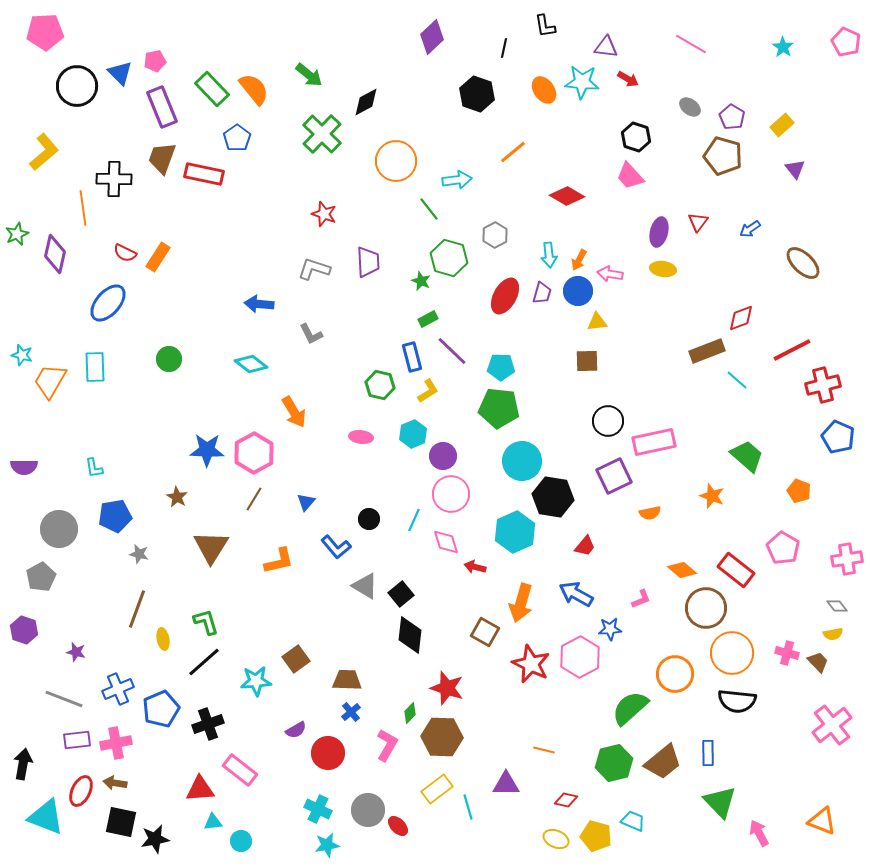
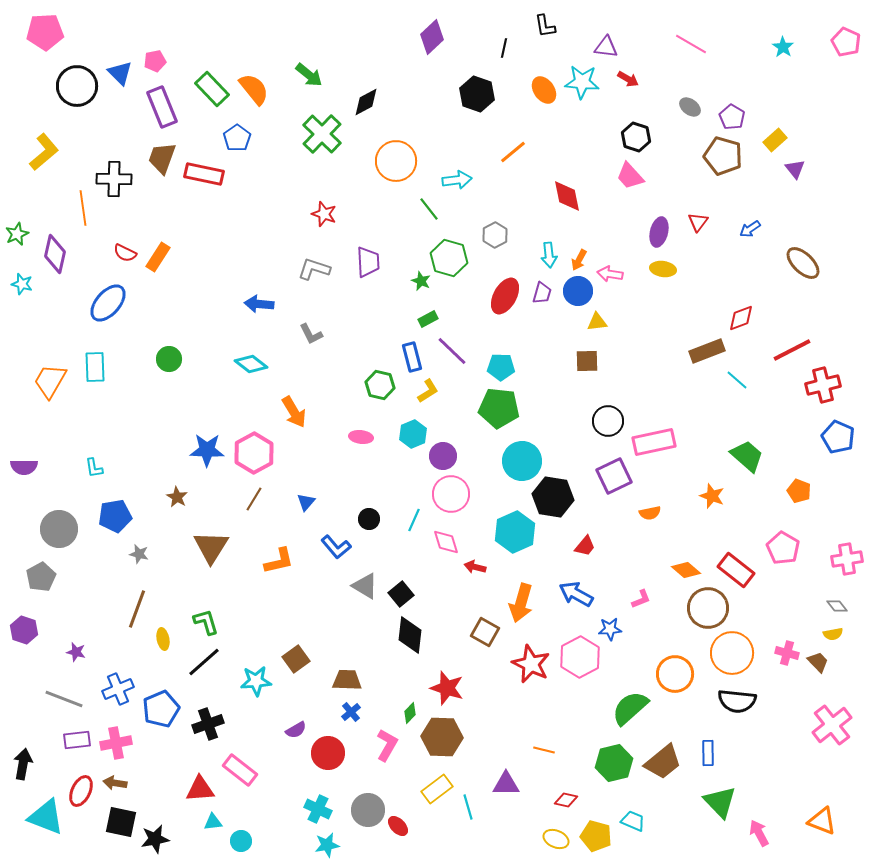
yellow rectangle at (782, 125): moved 7 px left, 15 px down
red diamond at (567, 196): rotated 48 degrees clockwise
cyan star at (22, 355): moved 71 px up
orange diamond at (682, 570): moved 4 px right
brown circle at (706, 608): moved 2 px right
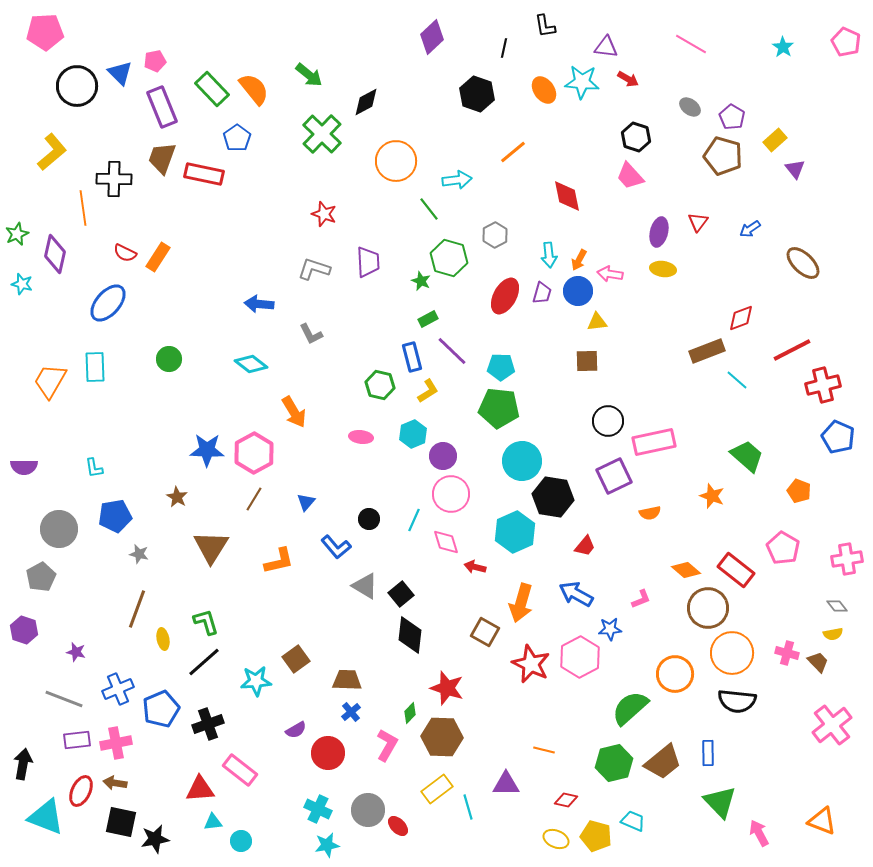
yellow L-shape at (44, 152): moved 8 px right
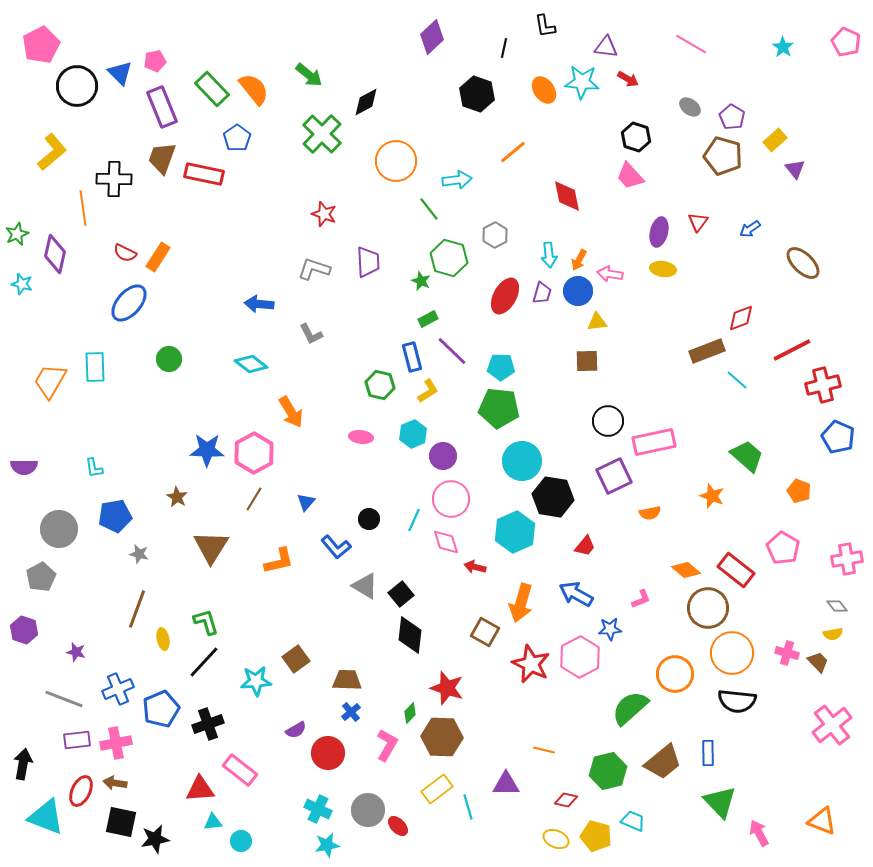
pink pentagon at (45, 32): moved 4 px left, 13 px down; rotated 24 degrees counterclockwise
blue ellipse at (108, 303): moved 21 px right
orange arrow at (294, 412): moved 3 px left
pink circle at (451, 494): moved 5 px down
black line at (204, 662): rotated 6 degrees counterclockwise
green hexagon at (614, 763): moved 6 px left, 8 px down
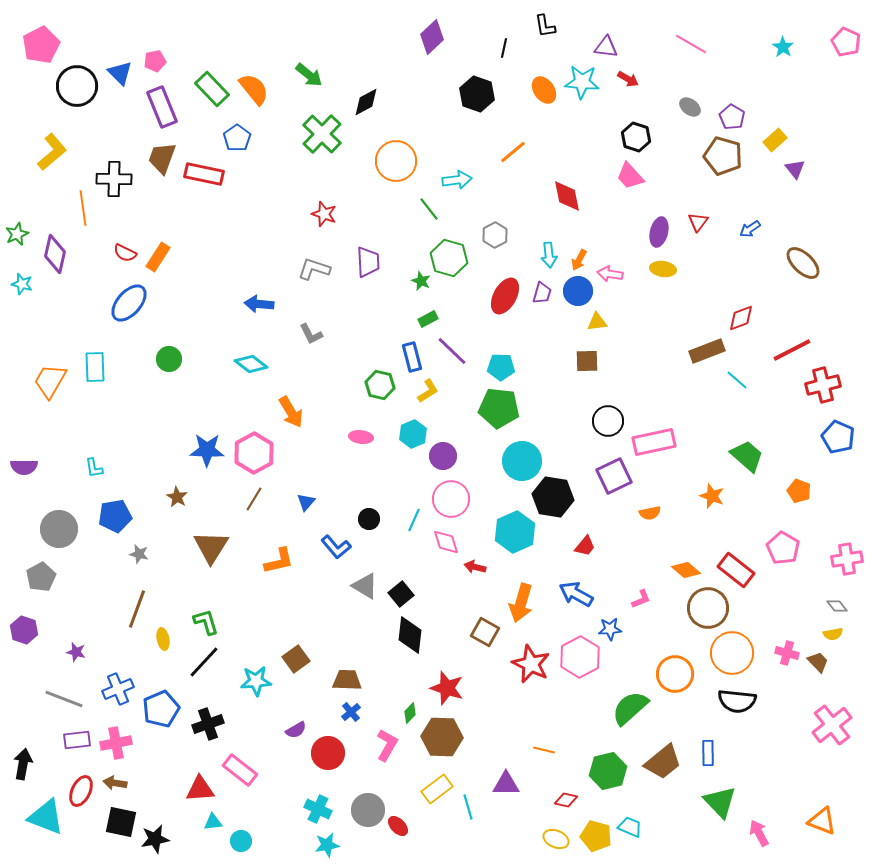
cyan trapezoid at (633, 821): moved 3 px left, 6 px down
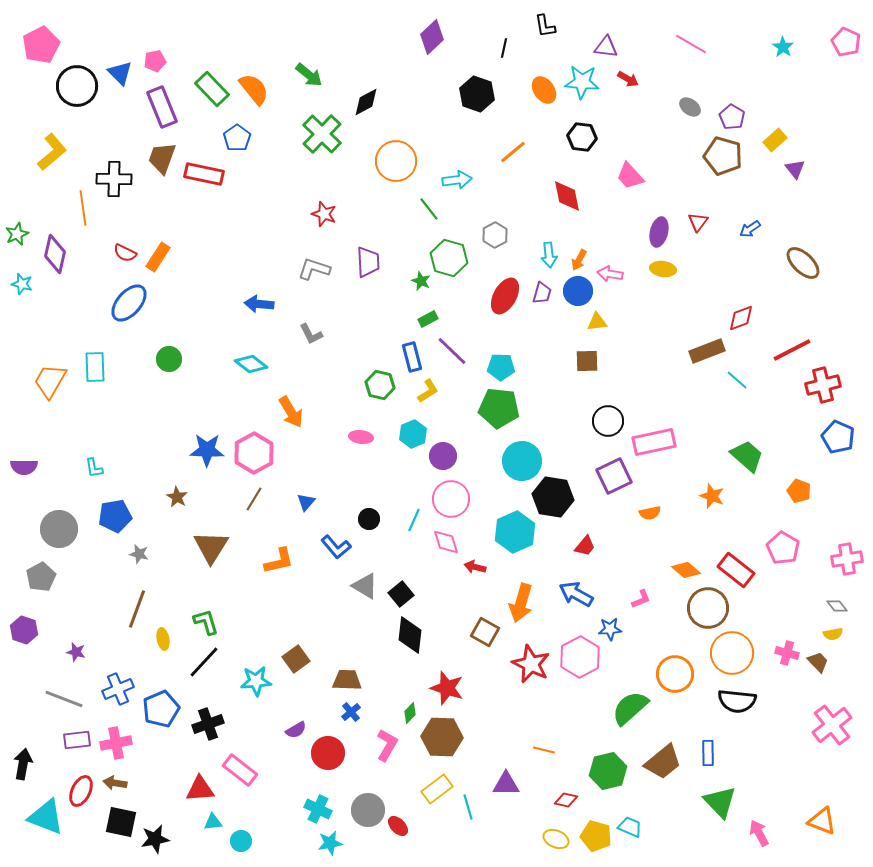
black hexagon at (636, 137): moved 54 px left; rotated 12 degrees counterclockwise
cyan star at (327, 845): moved 3 px right, 2 px up
